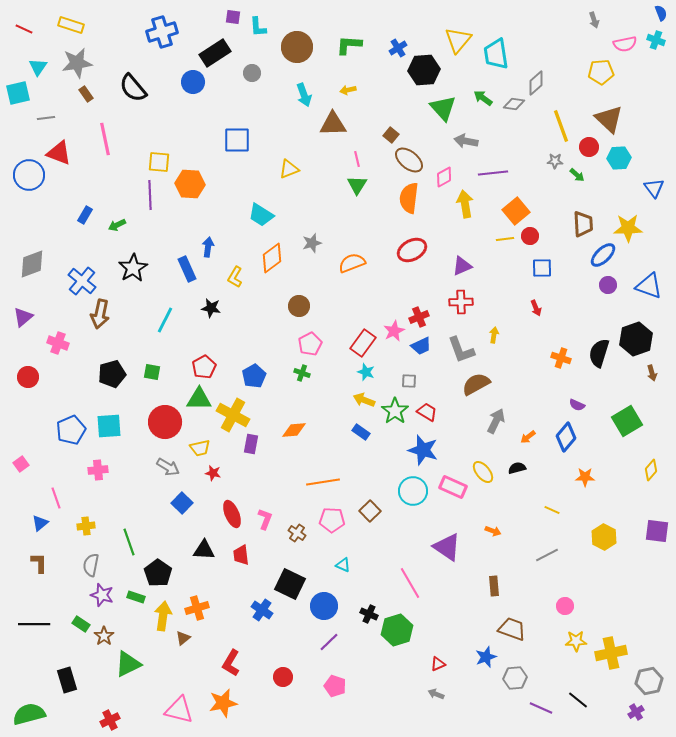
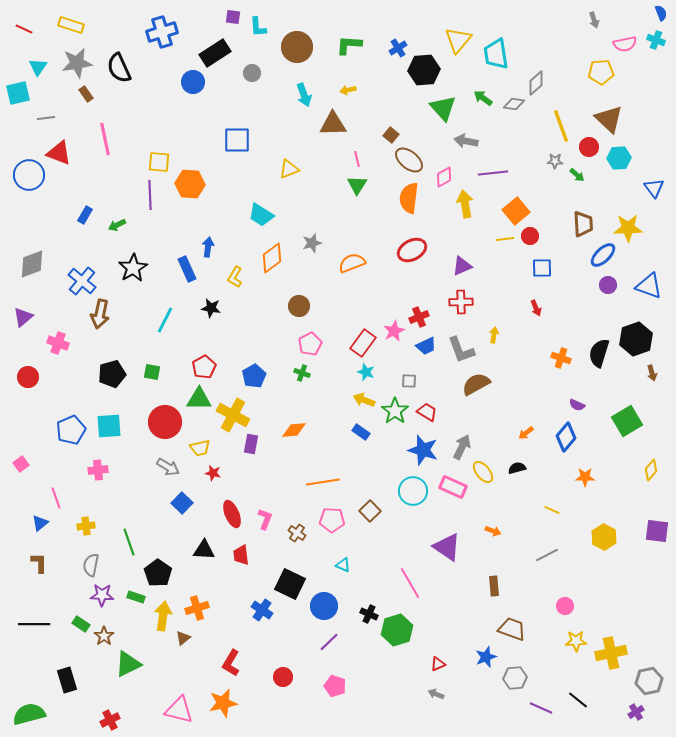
black semicircle at (133, 88): moved 14 px left, 20 px up; rotated 16 degrees clockwise
blue trapezoid at (421, 346): moved 5 px right
gray arrow at (496, 421): moved 34 px left, 26 px down
orange arrow at (528, 437): moved 2 px left, 4 px up
purple star at (102, 595): rotated 15 degrees counterclockwise
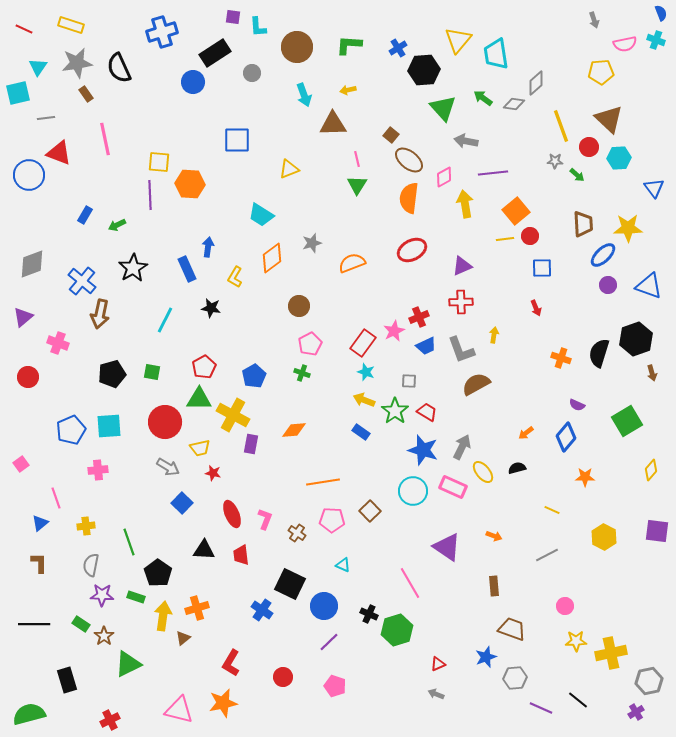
orange arrow at (493, 531): moved 1 px right, 5 px down
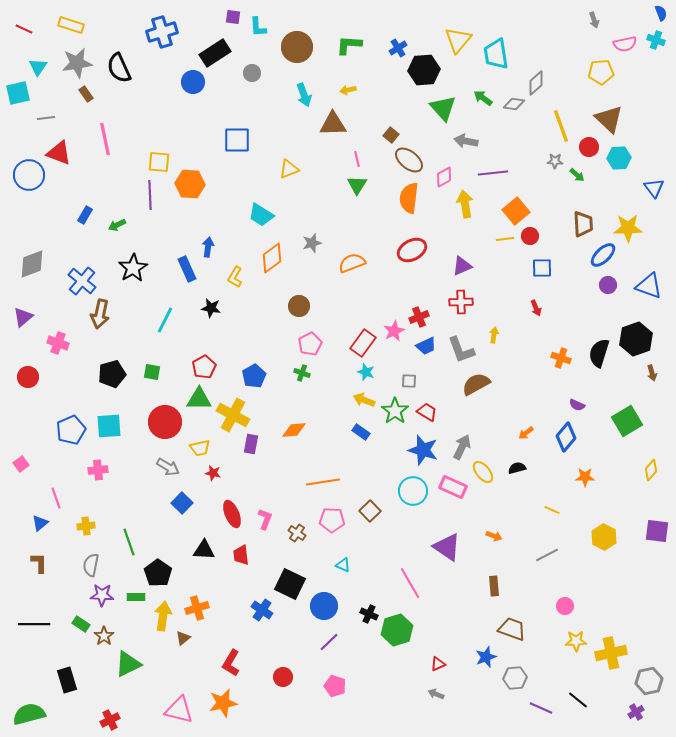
green rectangle at (136, 597): rotated 18 degrees counterclockwise
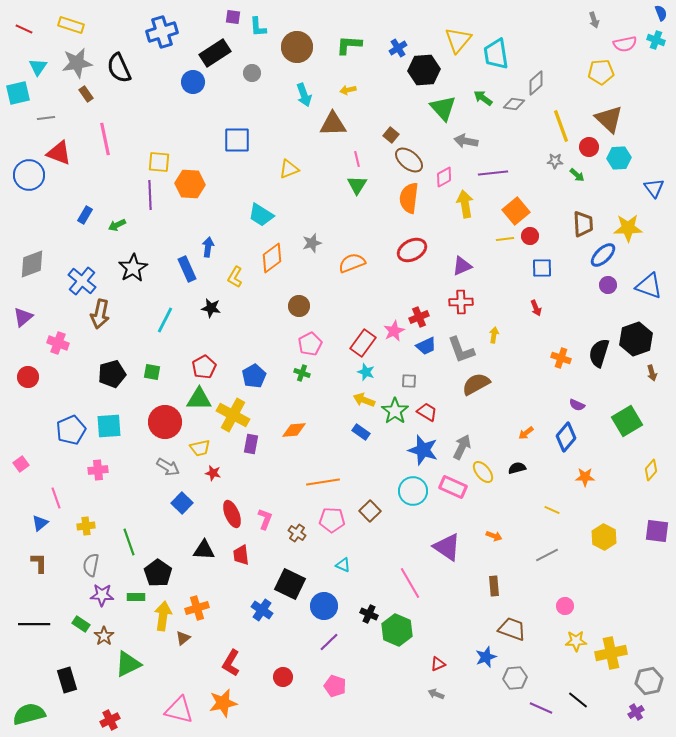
green hexagon at (397, 630): rotated 20 degrees counterclockwise
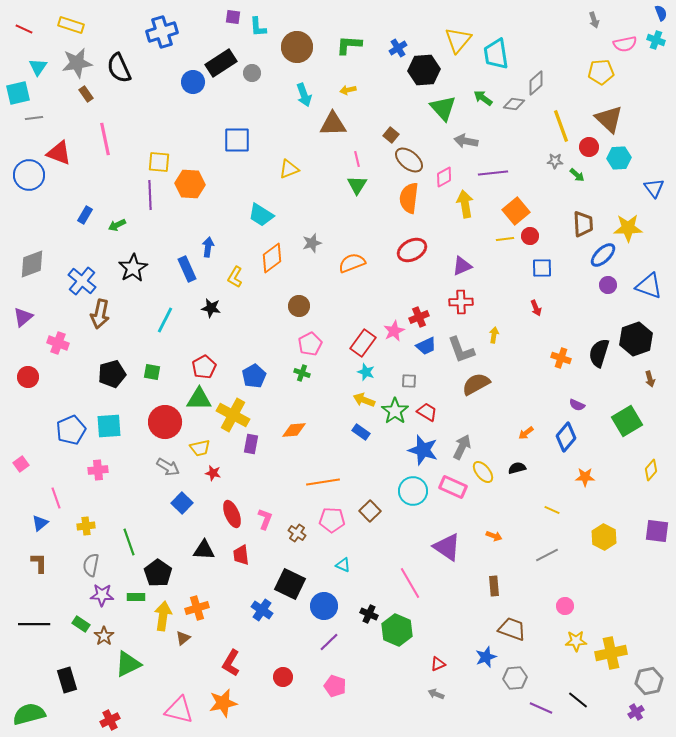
black rectangle at (215, 53): moved 6 px right, 10 px down
gray line at (46, 118): moved 12 px left
brown arrow at (652, 373): moved 2 px left, 6 px down
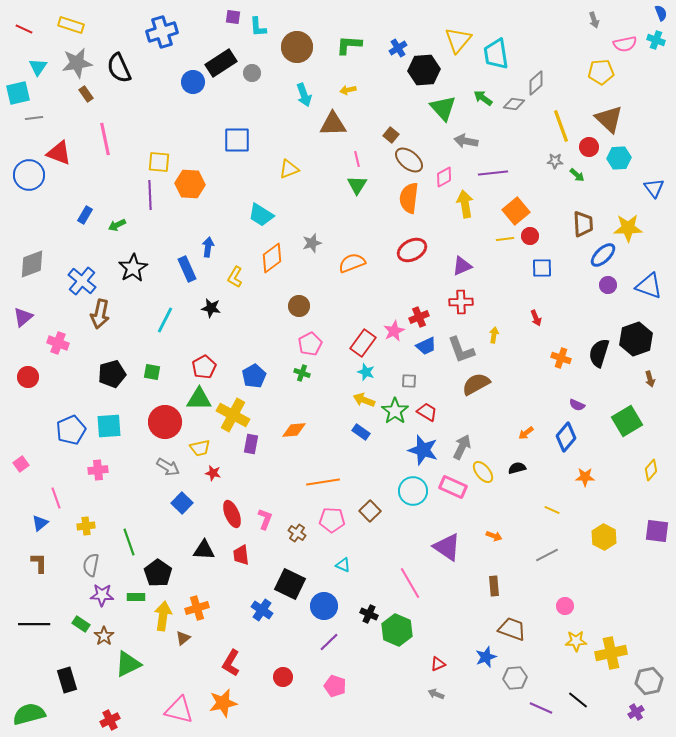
red arrow at (536, 308): moved 10 px down
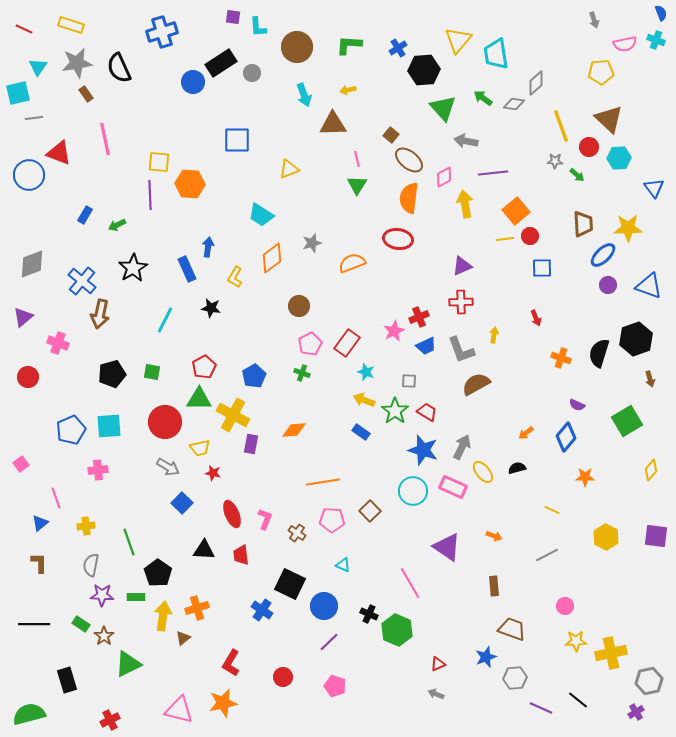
red ellipse at (412, 250): moved 14 px left, 11 px up; rotated 36 degrees clockwise
red rectangle at (363, 343): moved 16 px left
purple square at (657, 531): moved 1 px left, 5 px down
yellow hexagon at (604, 537): moved 2 px right
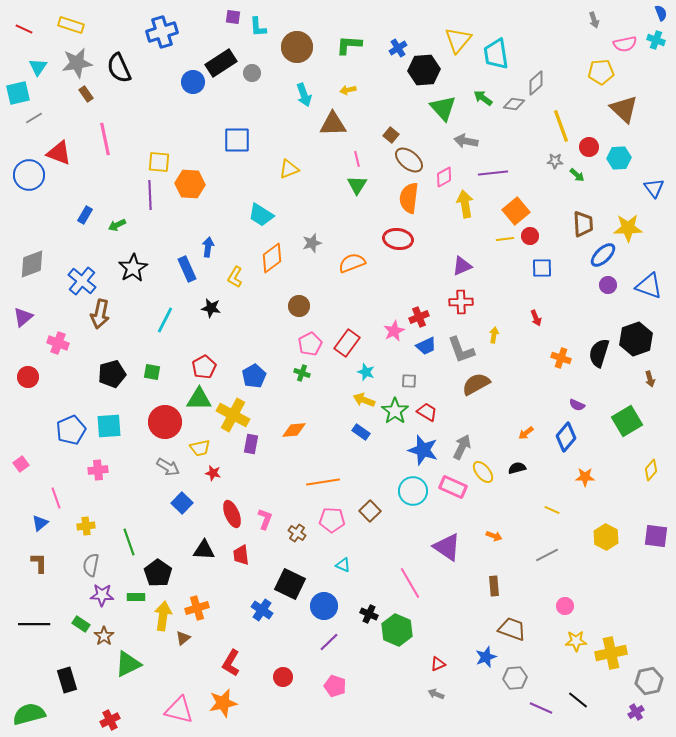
gray line at (34, 118): rotated 24 degrees counterclockwise
brown triangle at (609, 119): moved 15 px right, 10 px up
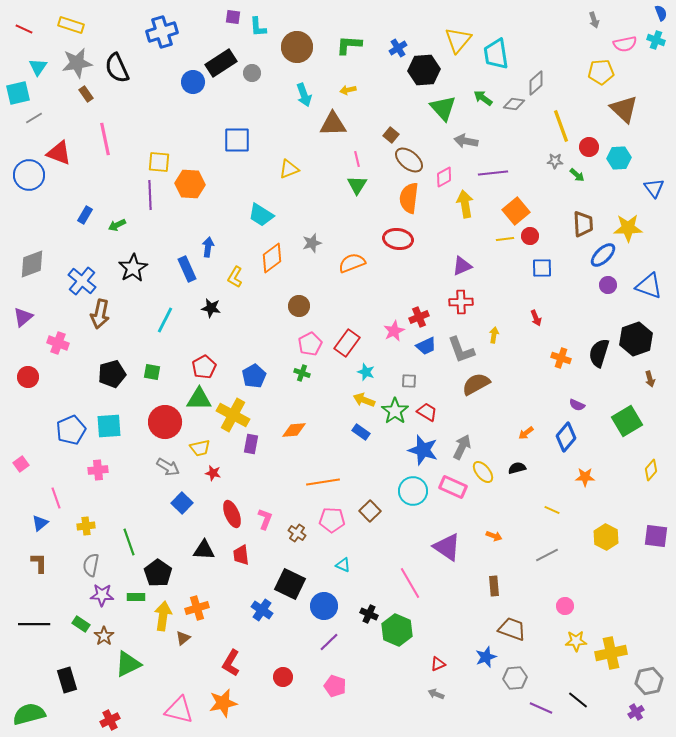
black semicircle at (119, 68): moved 2 px left
